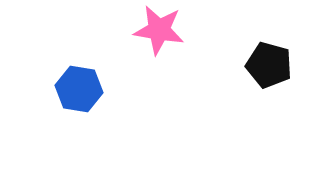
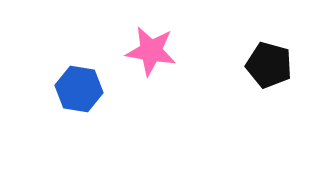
pink star: moved 8 px left, 21 px down
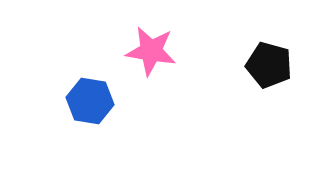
blue hexagon: moved 11 px right, 12 px down
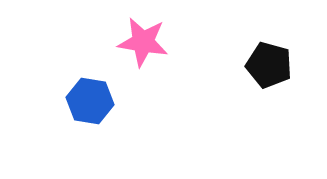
pink star: moved 8 px left, 9 px up
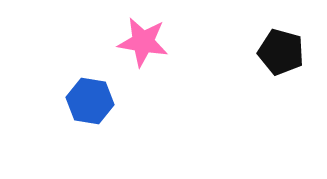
black pentagon: moved 12 px right, 13 px up
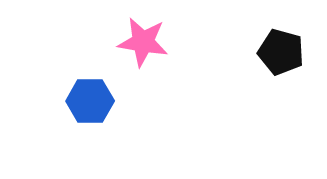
blue hexagon: rotated 9 degrees counterclockwise
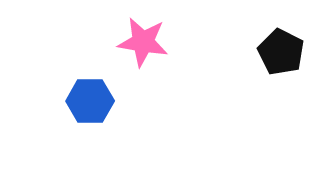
black pentagon: rotated 12 degrees clockwise
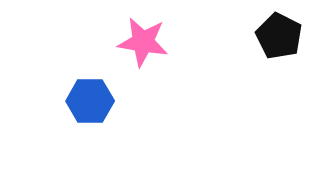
black pentagon: moved 2 px left, 16 px up
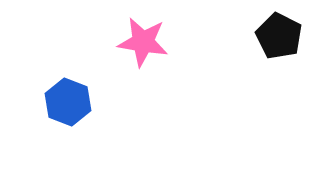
blue hexagon: moved 22 px left, 1 px down; rotated 21 degrees clockwise
